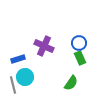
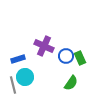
blue circle: moved 13 px left, 13 px down
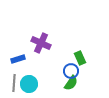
purple cross: moved 3 px left, 3 px up
blue circle: moved 5 px right, 15 px down
cyan circle: moved 4 px right, 7 px down
gray line: moved 1 px right, 2 px up; rotated 18 degrees clockwise
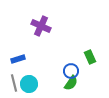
purple cross: moved 17 px up
green rectangle: moved 10 px right, 1 px up
gray line: rotated 18 degrees counterclockwise
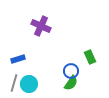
gray line: rotated 30 degrees clockwise
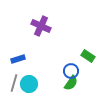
green rectangle: moved 2 px left, 1 px up; rotated 32 degrees counterclockwise
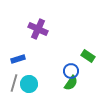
purple cross: moved 3 px left, 3 px down
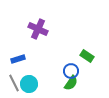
green rectangle: moved 1 px left
gray line: rotated 42 degrees counterclockwise
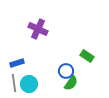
blue rectangle: moved 1 px left, 4 px down
blue circle: moved 5 px left
gray line: rotated 18 degrees clockwise
